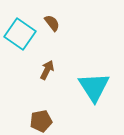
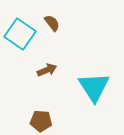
brown arrow: rotated 42 degrees clockwise
brown pentagon: rotated 15 degrees clockwise
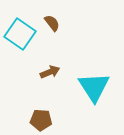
brown arrow: moved 3 px right, 2 px down
brown pentagon: moved 1 px up
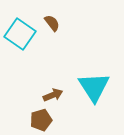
brown arrow: moved 3 px right, 23 px down
brown pentagon: rotated 20 degrees counterclockwise
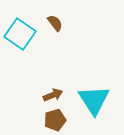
brown semicircle: moved 3 px right
cyan triangle: moved 13 px down
brown pentagon: moved 14 px right
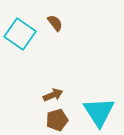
cyan triangle: moved 5 px right, 12 px down
brown pentagon: moved 2 px right
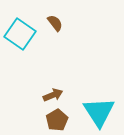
brown pentagon: rotated 15 degrees counterclockwise
